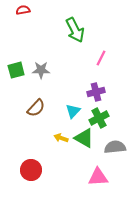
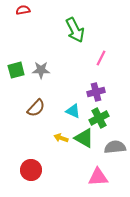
cyan triangle: rotated 49 degrees counterclockwise
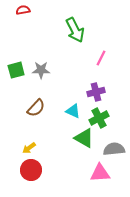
yellow arrow: moved 32 px left, 10 px down; rotated 56 degrees counterclockwise
gray semicircle: moved 1 px left, 2 px down
pink triangle: moved 2 px right, 4 px up
